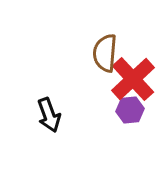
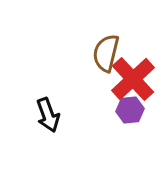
brown semicircle: moved 1 px right; rotated 9 degrees clockwise
black arrow: moved 1 px left
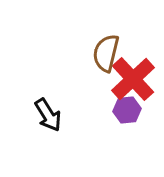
purple hexagon: moved 3 px left
black arrow: rotated 12 degrees counterclockwise
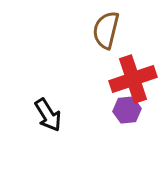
brown semicircle: moved 23 px up
red cross: rotated 24 degrees clockwise
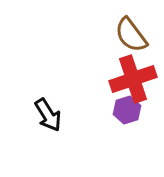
brown semicircle: moved 25 px right, 5 px down; rotated 51 degrees counterclockwise
purple hexagon: rotated 12 degrees counterclockwise
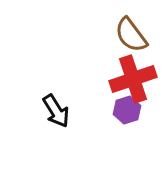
black arrow: moved 8 px right, 4 px up
